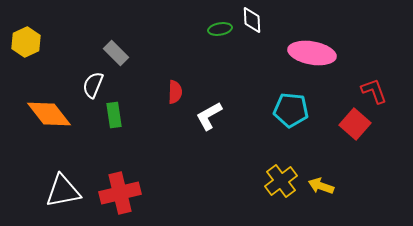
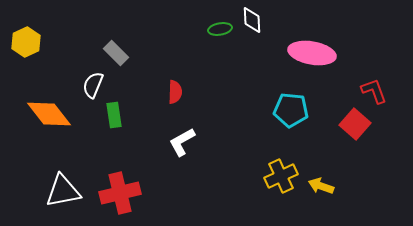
white L-shape: moved 27 px left, 26 px down
yellow cross: moved 5 px up; rotated 12 degrees clockwise
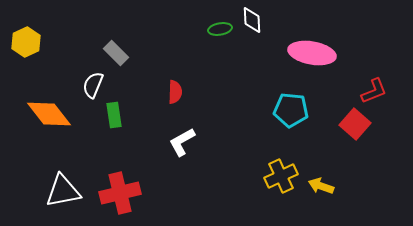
red L-shape: rotated 88 degrees clockwise
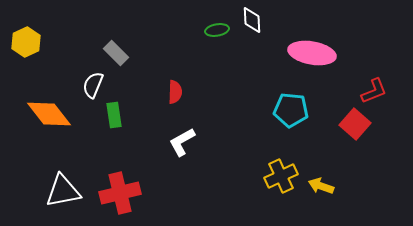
green ellipse: moved 3 px left, 1 px down
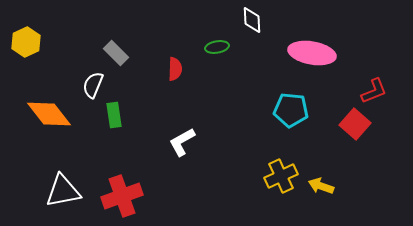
green ellipse: moved 17 px down
red semicircle: moved 23 px up
red cross: moved 2 px right, 3 px down; rotated 6 degrees counterclockwise
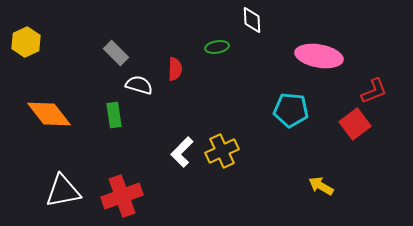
pink ellipse: moved 7 px right, 3 px down
white semicircle: moved 46 px right; rotated 84 degrees clockwise
red square: rotated 12 degrees clockwise
white L-shape: moved 10 px down; rotated 16 degrees counterclockwise
yellow cross: moved 59 px left, 25 px up
yellow arrow: rotated 10 degrees clockwise
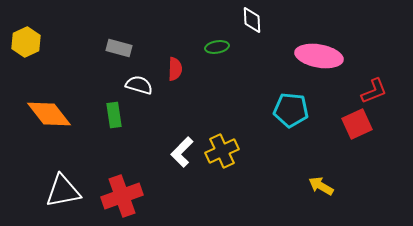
gray rectangle: moved 3 px right, 5 px up; rotated 30 degrees counterclockwise
red square: moved 2 px right; rotated 12 degrees clockwise
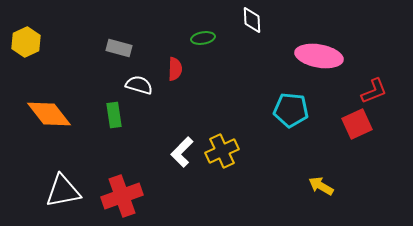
green ellipse: moved 14 px left, 9 px up
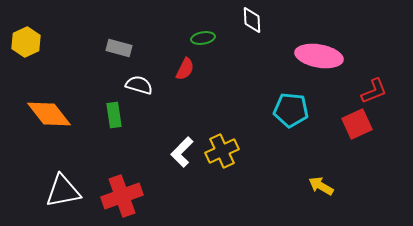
red semicircle: moved 10 px right; rotated 25 degrees clockwise
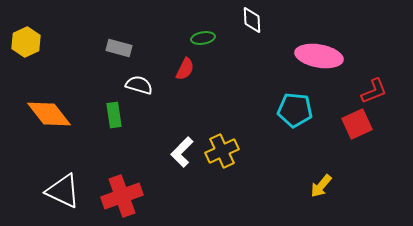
cyan pentagon: moved 4 px right
yellow arrow: rotated 80 degrees counterclockwise
white triangle: rotated 36 degrees clockwise
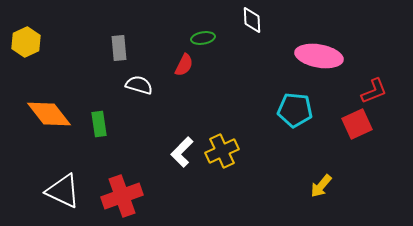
gray rectangle: rotated 70 degrees clockwise
red semicircle: moved 1 px left, 4 px up
green rectangle: moved 15 px left, 9 px down
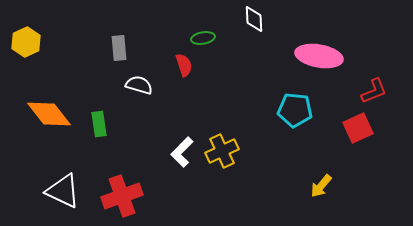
white diamond: moved 2 px right, 1 px up
red semicircle: rotated 45 degrees counterclockwise
red square: moved 1 px right, 4 px down
